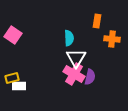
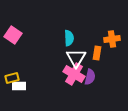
orange rectangle: moved 32 px down
orange cross: rotated 14 degrees counterclockwise
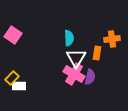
yellow rectangle: rotated 32 degrees counterclockwise
